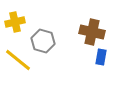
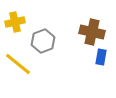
gray hexagon: rotated 25 degrees clockwise
yellow line: moved 4 px down
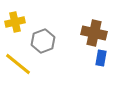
brown cross: moved 2 px right, 1 px down
blue rectangle: moved 1 px down
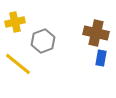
brown cross: moved 2 px right
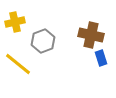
brown cross: moved 5 px left, 2 px down
blue rectangle: rotated 28 degrees counterclockwise
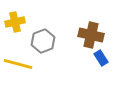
blue rectangle: rotated 14 degrees counterclockwise
yellow line: rotated 24 degrees counterclockwise
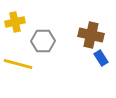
gray hexagon: rotated 20 degrees clockwise
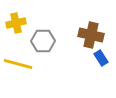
yellow cross: moved 1 px right, 1 px down
